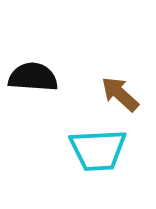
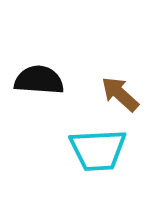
black semicircle: moved 6 px right, 3 px down
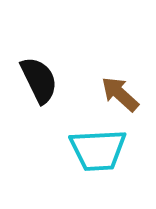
black semicircle: rotated 60 degrees clockwise
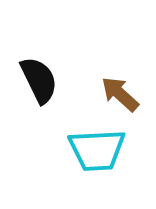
cyan trapezoid: moved 1 px left
